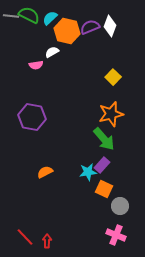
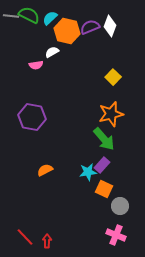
orange semicircle: moved 2 px up
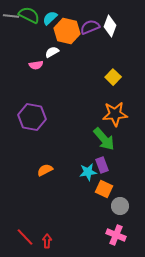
orange star: moved 4 px right; rotated 10 degrees clockwise
purple rectangle: rotated 63 degrees counterclockwise
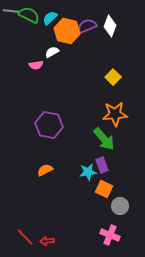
gray line: moved 5 px up
purple semicircle: moved 3 px left, 1 px up
purple hexagon: moved 17 px right, 8 px down
pink cross: moved 6 px left
red arrow: rotated 96 degrees counterclockwise
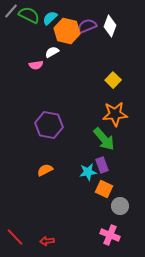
gray line: rotated 56 degrees counterclockwise
yellow square: moved 3 px down
red line: moved 10 px left
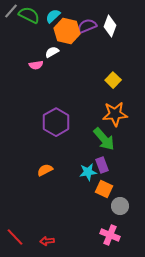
cyan semicircle: moved 3 px right, 2 px up
purple hexagon: moved 7 px right, 3 px up; rotated 20 degrees clockwise
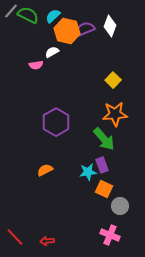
green semicircle: moved 1 px left
purple semicircle: moved 2 px left, 3 px down
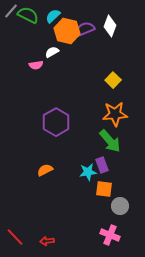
green arrow: moved 6 px right, 2 px down
orange square: rotated 18 degrees counterclockwise
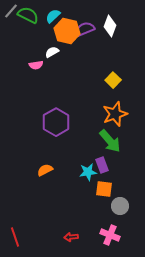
orange star: rotated 15 degrees counterclockwise
red line: rotated 24 degrees clockwise
red arrow: moved 24 px right, 4 px up
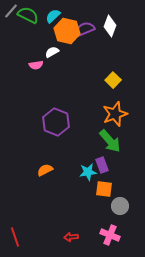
purple hexagon: rotated 8 degrees counterclockwise
